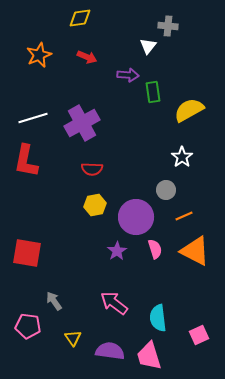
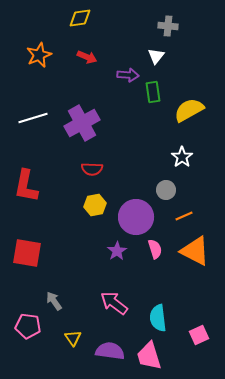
white triangle: moved 8 px right, 10 px down
red L-shape: moved 25 px down
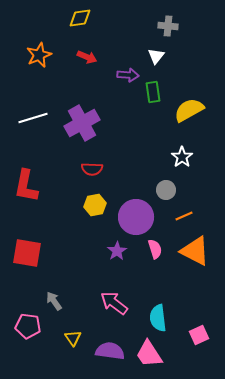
pink trapezoid: moved 2 px up; rotated 16 degrees counterclockwise
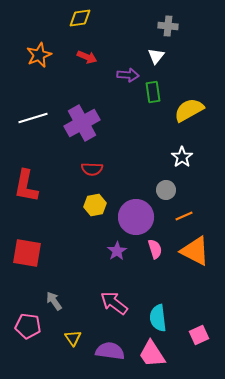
pink trapezoid: moved 3 px right
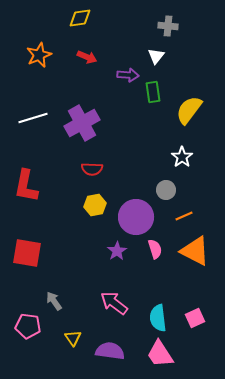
yellow semicircle: rotated 24 degrees counterclockwise
pink square: moved 4 px left, 17 px up
pink trapezoid: moved 8 px right
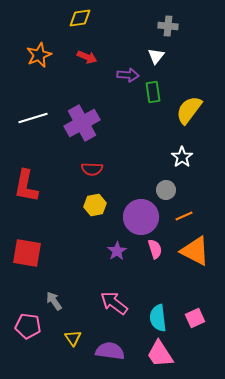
purple circle: moved 5 px right
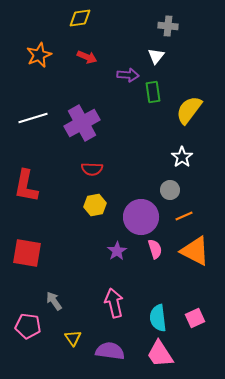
gray circle: moved 4 px right
pink arrow: rotated 40 degrees clockwise
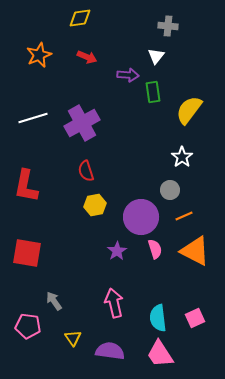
red semicircle: moved 6 px left, 2 px down; rotated 70 degrees clockwise
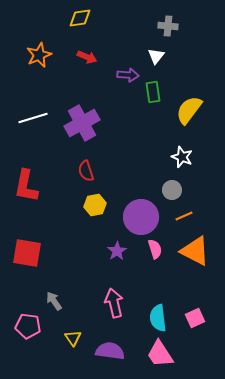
white star: rotated 15 degrees counterclockwise
gray circle: moved 2 px right
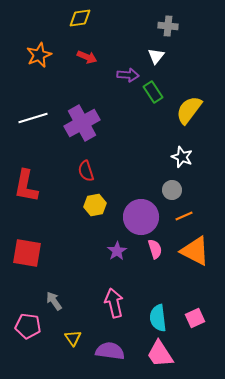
green rectangle: rotated 25 degrees counterclockwise
